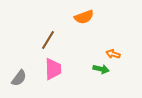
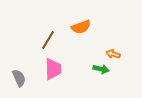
orange semicircle: moved 3 px left, 10 px down
gray semicircle: rotated 60 degrees counterclockwise
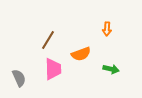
orange semicircle: moved 27 px down
orange arrow: moved 6 px left, 25 px up; rotated 104 degrees counterclockwise
green arrow: moved 10 px right
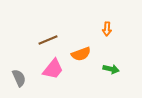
brown line: rotated 36 degrees clockwise
pink trapezoid: rotated 40 degrees clockwise
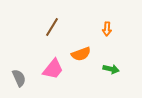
brown line: moved 4 px right, 13 px up; rotated 36 degrees counterclockwise
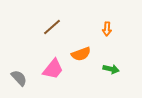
brown line: rotated 18 degrees clockwise
gray semicircle: rotated 18 degrees counterclockwise
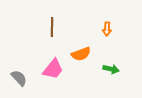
brown line: rotated 48 degrees counterclockwise
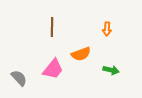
green arrow: moved 1 px down
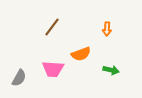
brown line: rotated 36 degrees clockwise
pink trapezoid: rotated 55 degrees clockwise
gray semicircle: rotated 72 degrees clockwise
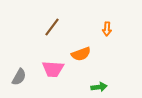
green arrow: moved 12 px left, 17 px down; rotated 21 degrees counterclockwise
gray semicircle: moved 1 px up
